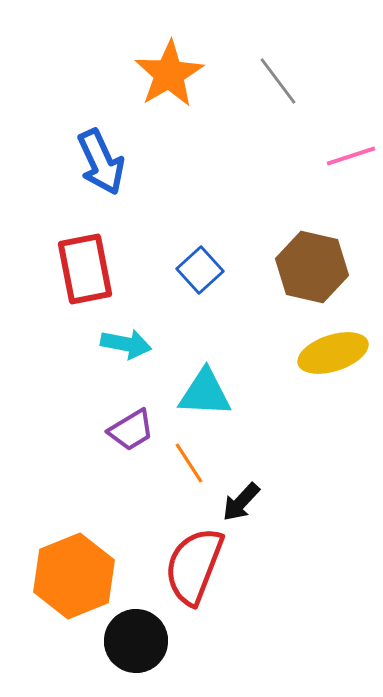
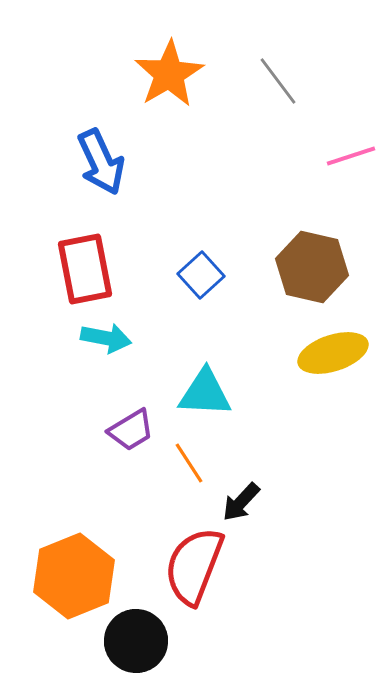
blue square: moved 1 px right, 5 px down
cyan arrow: moved 20 px left, 6 px up
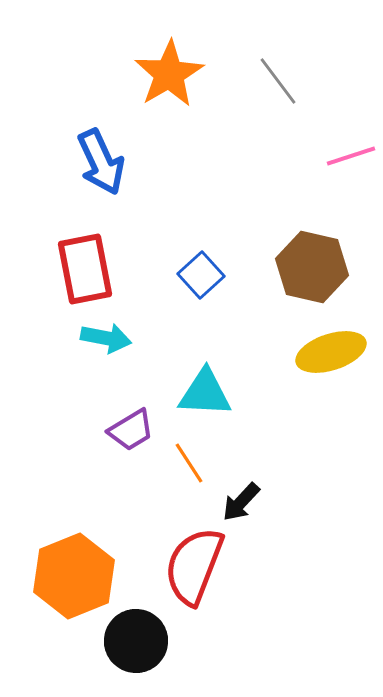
yellow ellipse: moved 2 px left, 1 px up
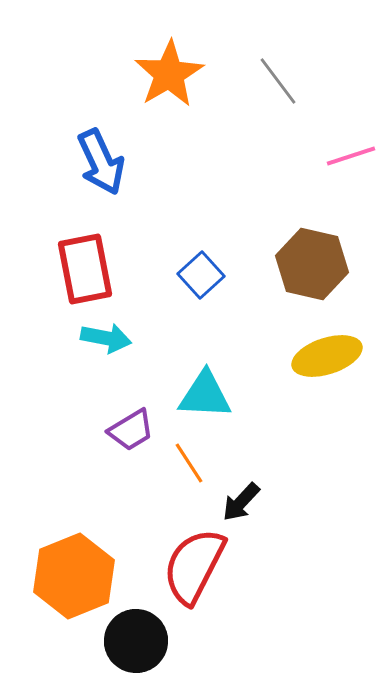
brown hexagon: moved 3 px up
yellow ellipse: moved 4 px left, 4 px down
cyan triangle: moved 2 px down
red semicircle: rotated 6 degrees clockwise
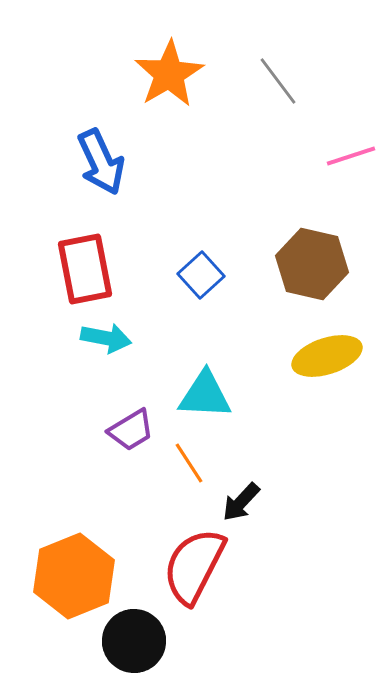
black circle: moved 2 px left
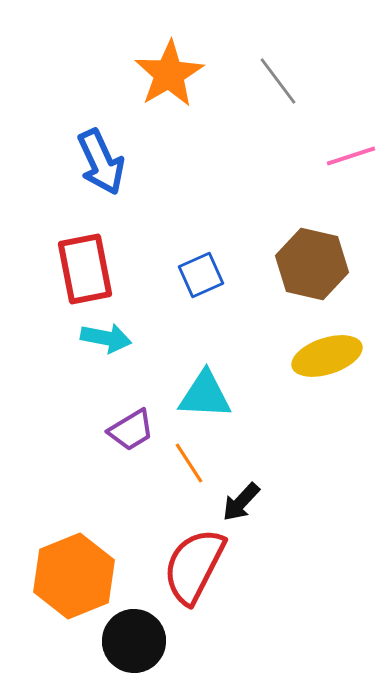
blue square: rotated 18 degrees clockwise
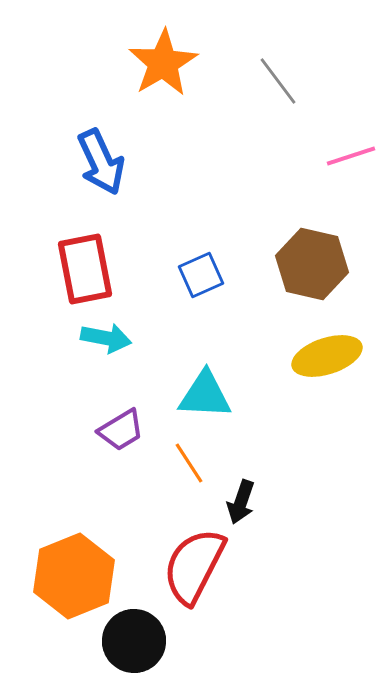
orange star: moved 6 px left, 11 px up
purple trapezoid: moved 10 px left
black arrow: rotated 24 degrees counterclockwise
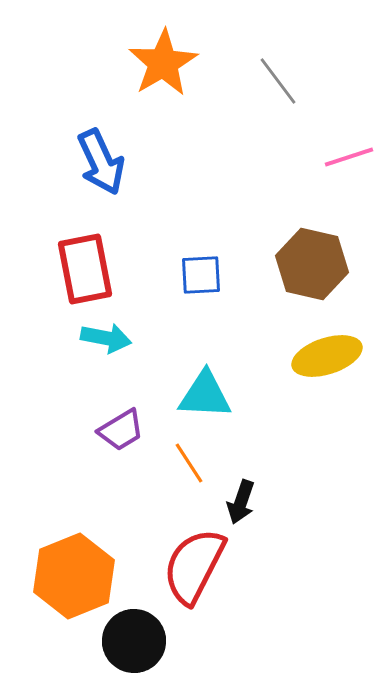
pink line: moved 2 px left, 1 px down
blue square: rotated 21 degrees clockwise
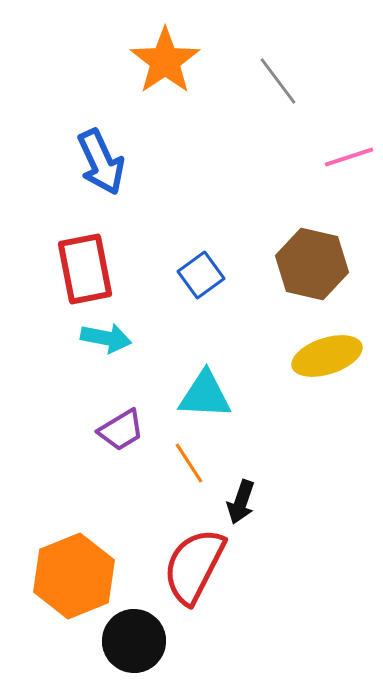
orange star: moved 2 px right, 2 px up; rotated 4 degrees counterclockwise
blue square: rotated 33 degrees counterclockwise
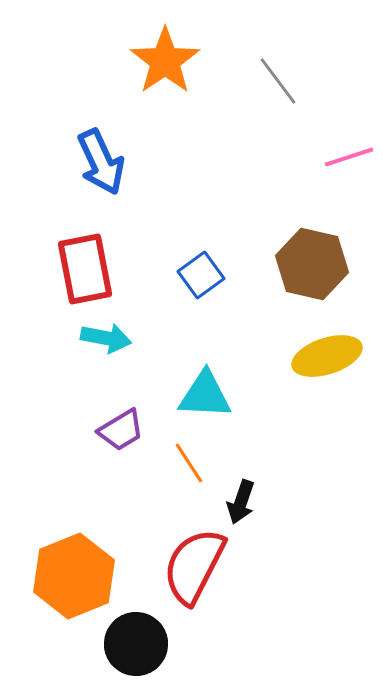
black circle: moved 2 px right, 3 px down
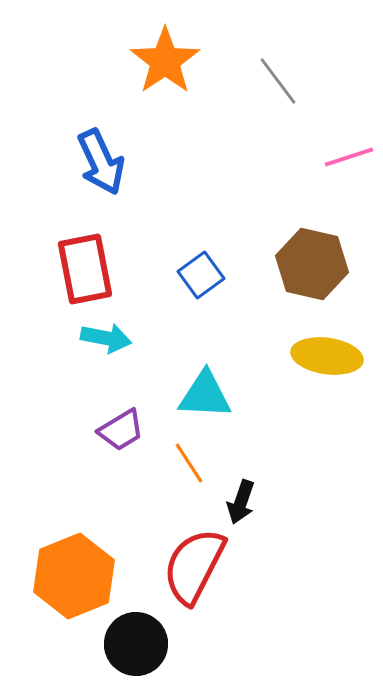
yellow ellipse: rotated 26 degrees clockwise
